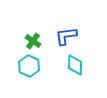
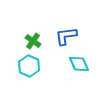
cyan diamond: moved 4 px right, 1 px up; rotated 25 degrees counterclockwise
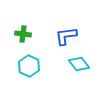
green cross: moved 10 px left, 7 px up; rotated 28 degrees counterclockwise
cyan diamond: rotated 15 degrees counterclockwise
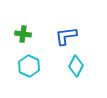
cyan diamond: moved 3 px left, 2 px down; rotated 65 degrees clockwise
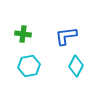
cyan hexagon: rotated 25 degrees clockwise
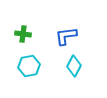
cyan diamond: moved 2 px left
